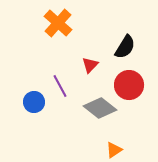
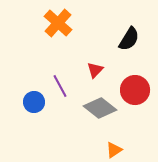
black semicircle: moved 4 px right, 8 px up
red triangle: moved 5 px right, 5 px down
red circle: moved 6 px right, 5 px down
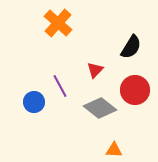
black semicircle: moved 2 px right, 8 px down
orange triangle: rotated 36 degrees clockwise
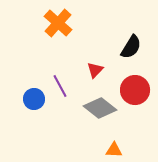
blue circle: moved 3 px up
